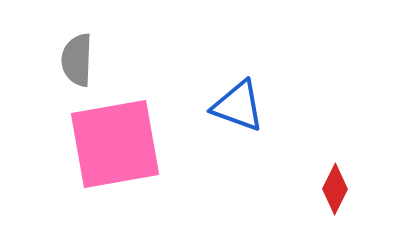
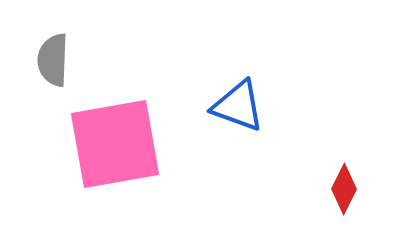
gray semicircle: moved 24 px left
red diamond: moved 9 px right
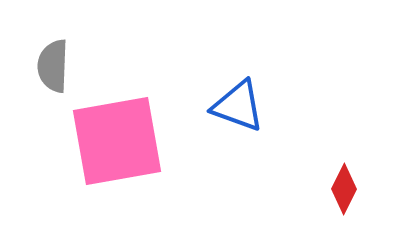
gray semicircle: moved 6 px down
pink square: moved 2 px right, 3 px up
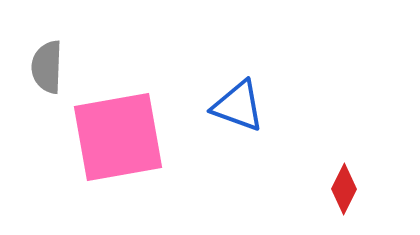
gray semicircle: moved 6 px left, 1 px down
pink square: moved 1 px right, 4 px up
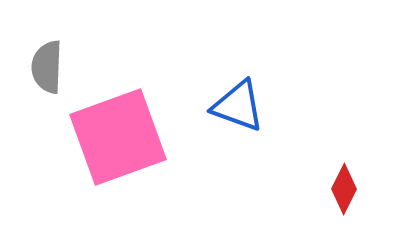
pink square: rotated 10 degrees counterclockwise
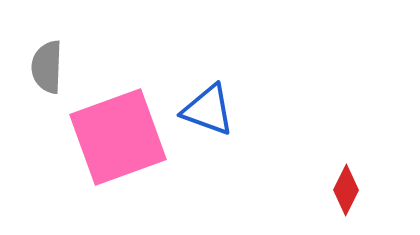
blue triangle: moved 30 px left, 4 px down
red diamond: moved 2 px right, 1 px down
